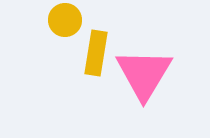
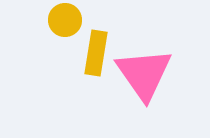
pink triangle: rotated 6 degrees counterclockwise
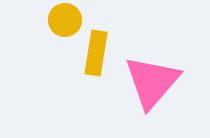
pink triangle: moved 8 px right, 8 px down; rotated 16 degrees clockwise
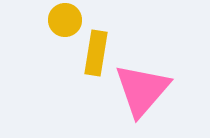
pink triangle: moved 10 px left, 8 px down
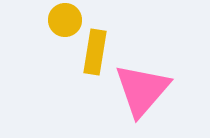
yellow rectangle: moved 1 px left, 1 px up
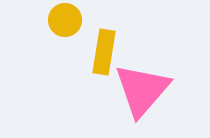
yellow rectangle: moved 9 px right
